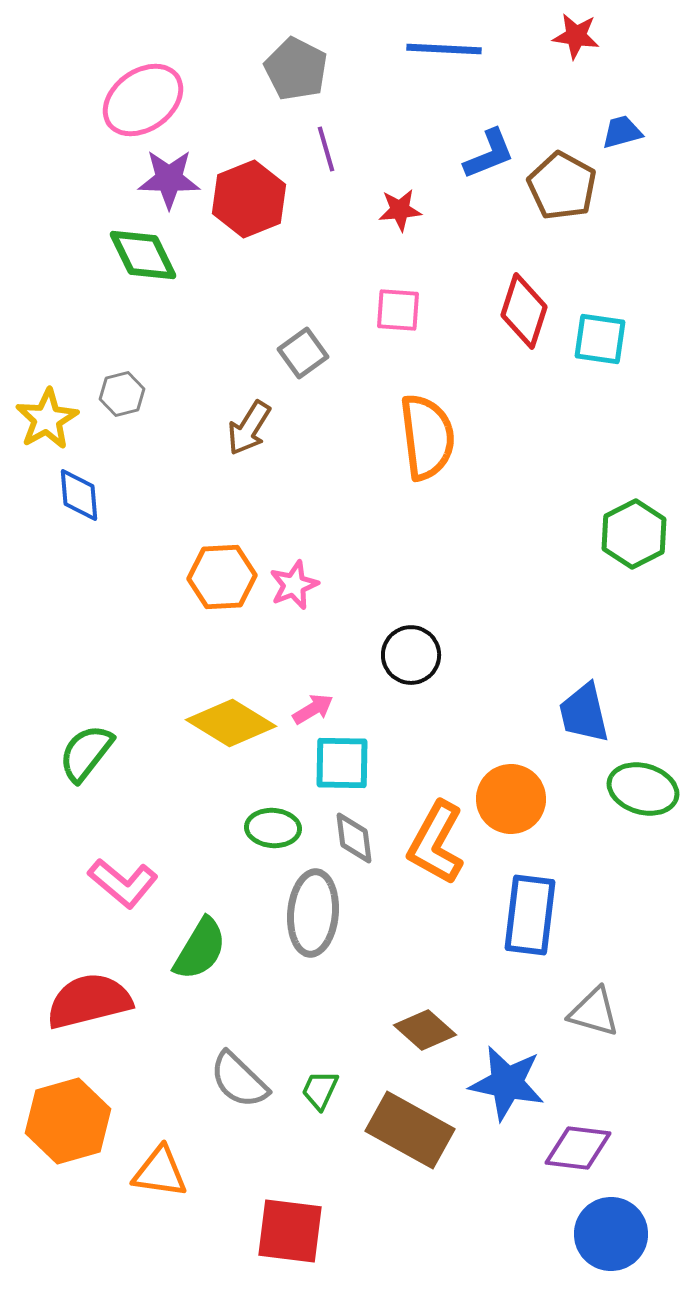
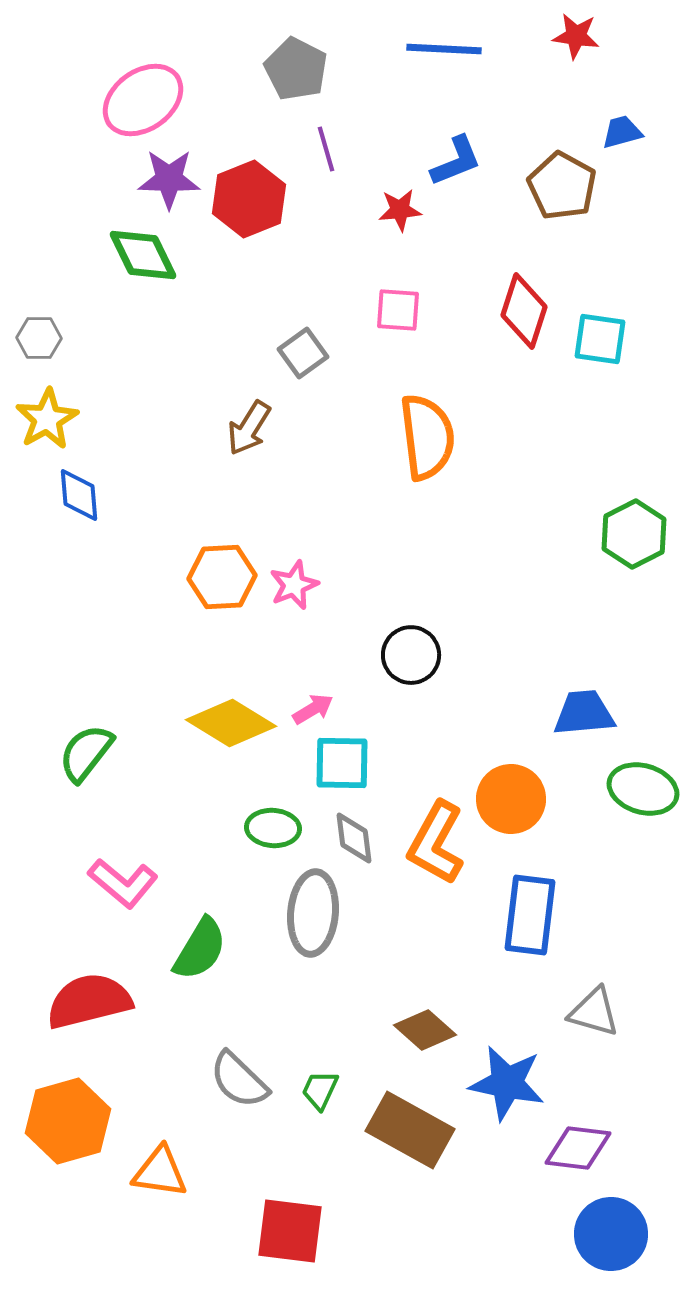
blue L-shape at (489, 154): moved 33 px left, 7 px down
gray hexagon at (122, 394): moved 83 px left, 56 px up; rotated 15 degrees clockwise
blue trapezoid at (584, 713): rotated 98 degrees clockwise
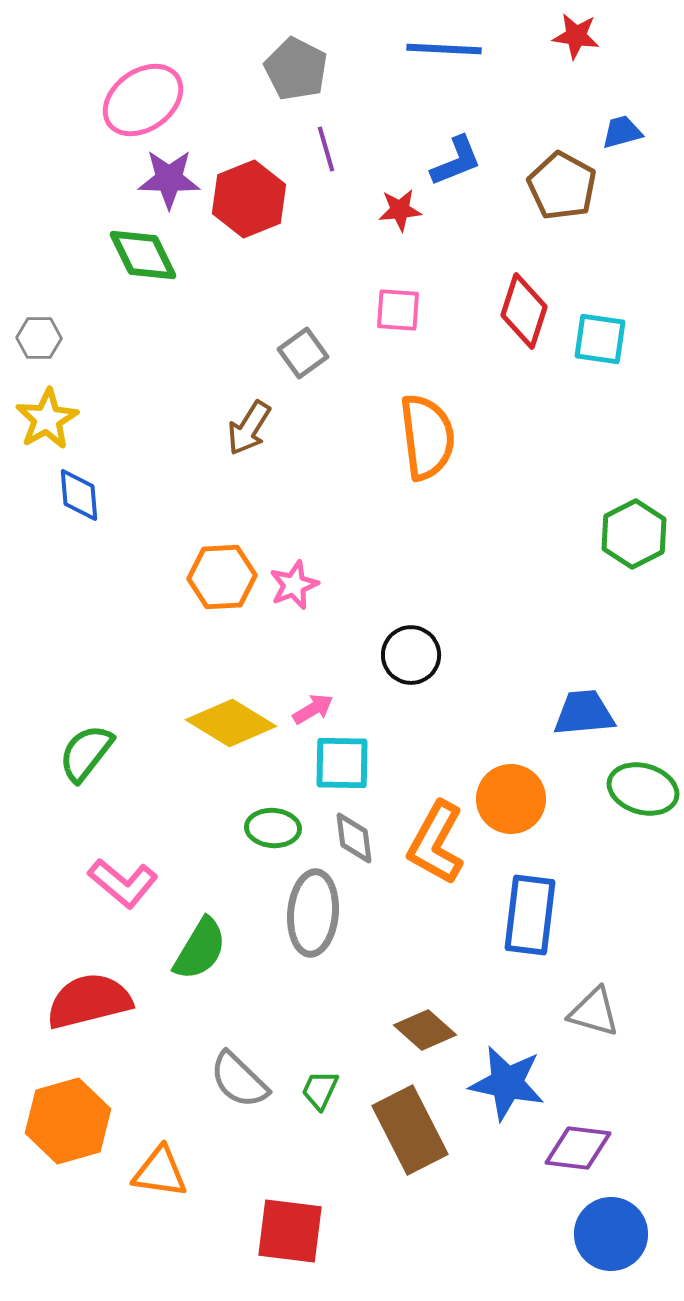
brown rectangle at (410, 1130): rotated 34 degrees clockwise
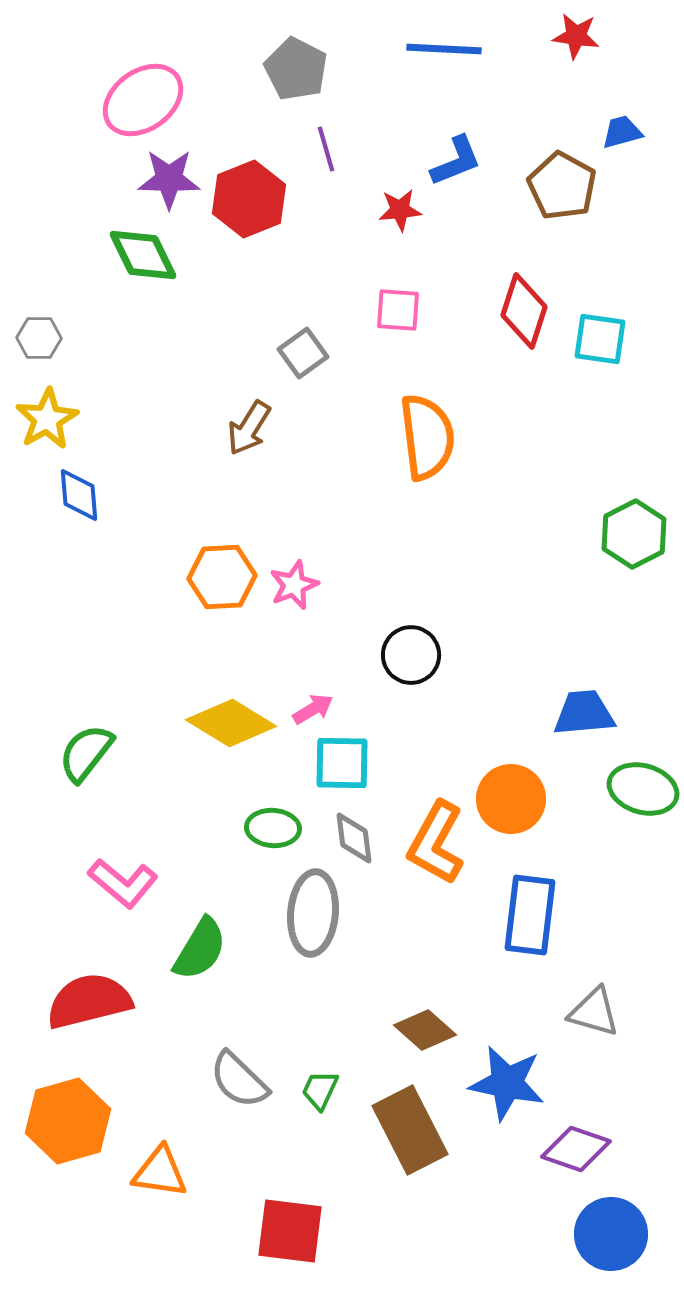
purple diamond at (578, 1148): moved 2 px left, 1 px down; rotated 12 degrees clockwise
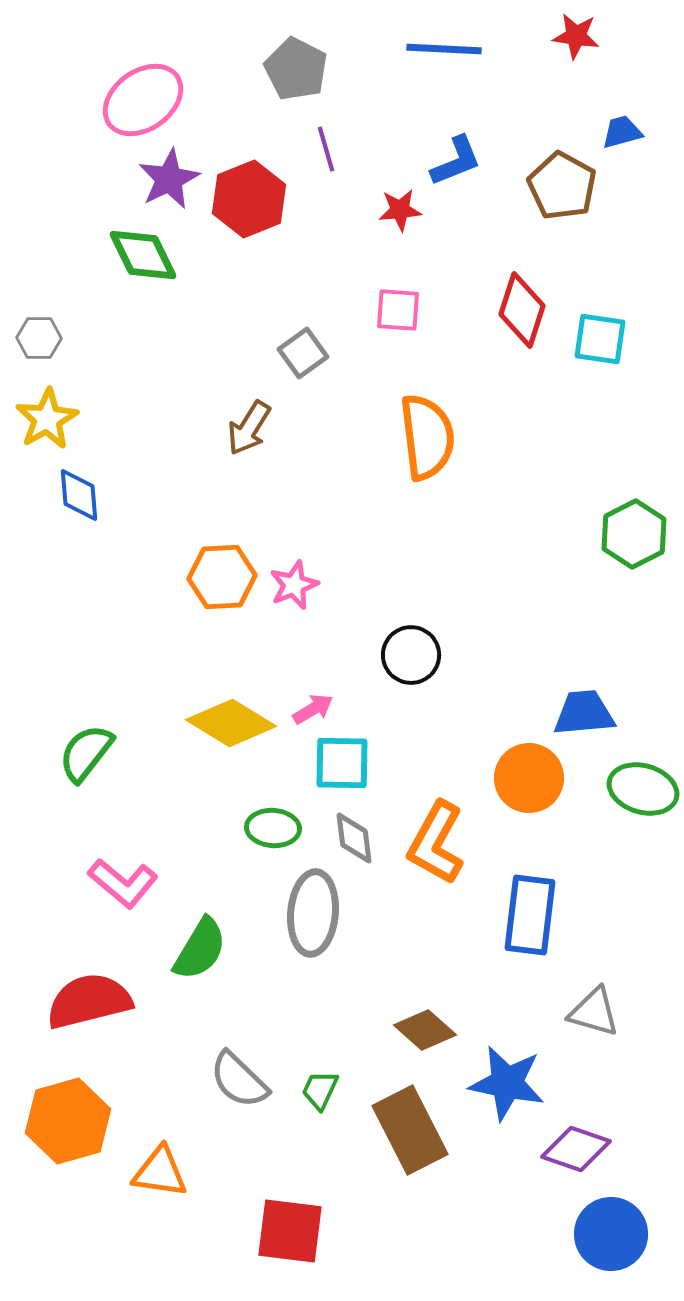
purple star at (169, 179): rotated 28 degrees counterclockwise
red diamond at (524, 311): moved 2 px left, 1 px up
orange circle at (511, 799): moved 18 px right, 21 px up
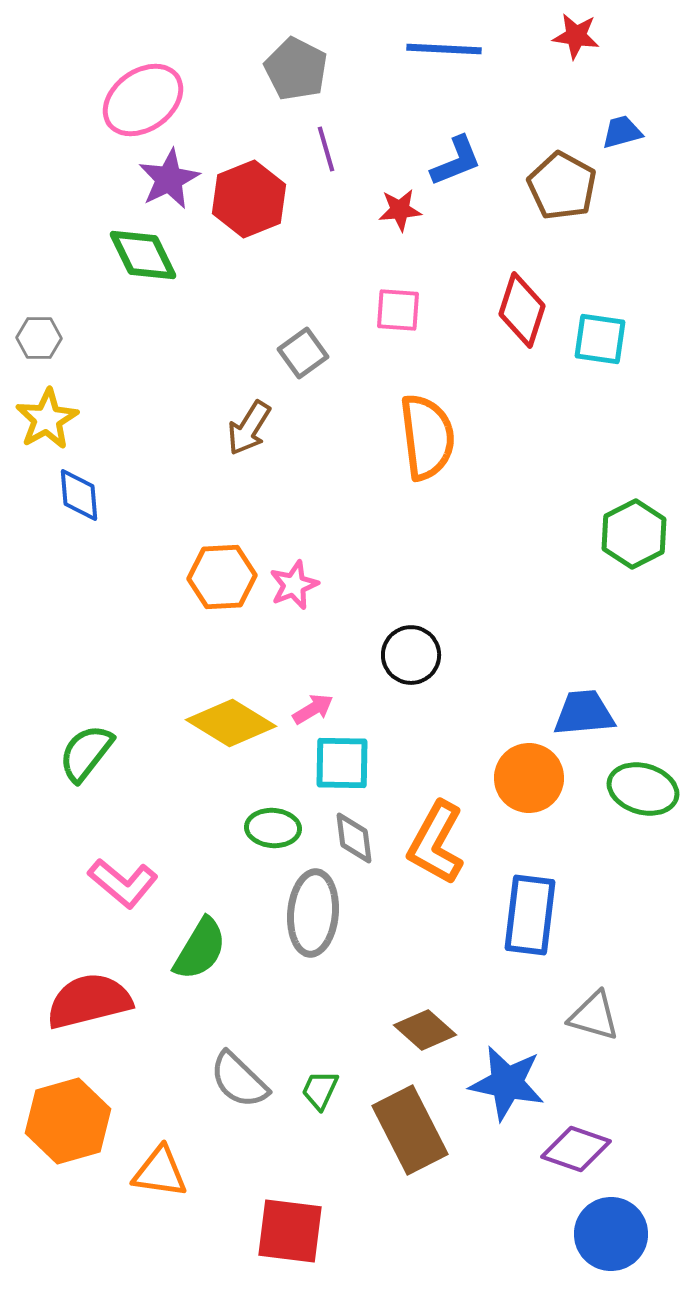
gray triangle at (594, 1012): moved 4 px down
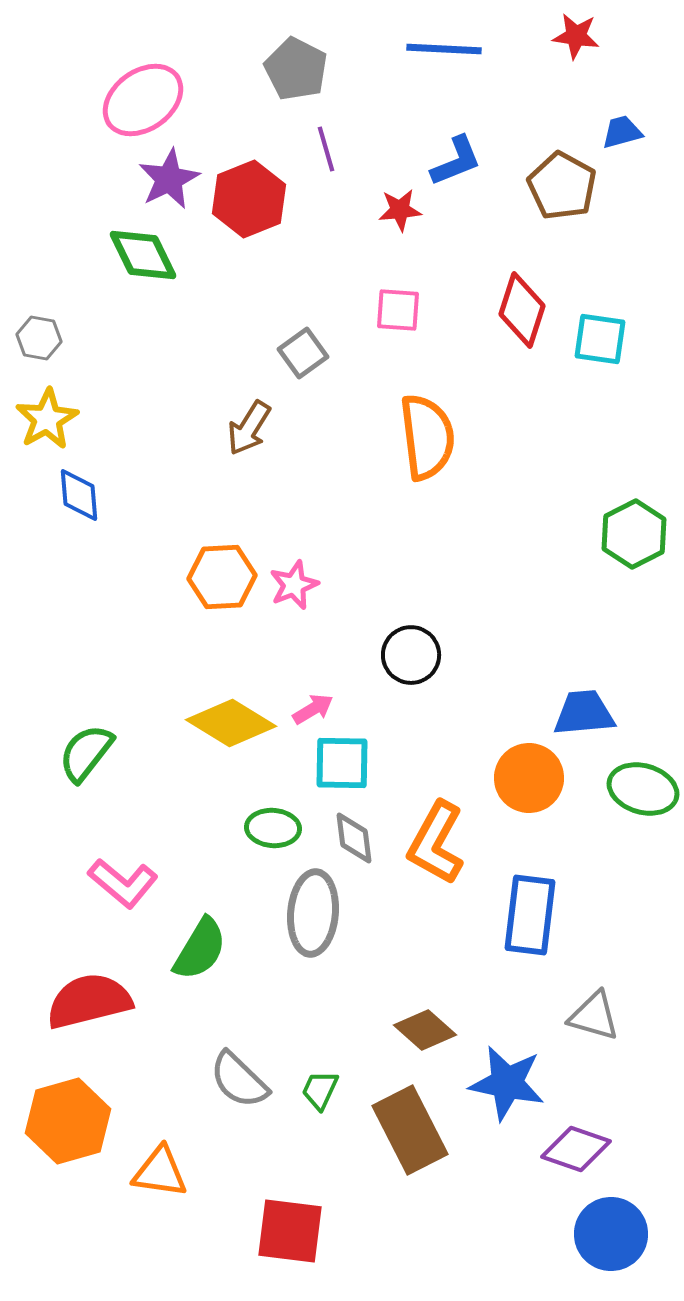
gray hexagon at (39, 338): rotated 9 degrees clockwise
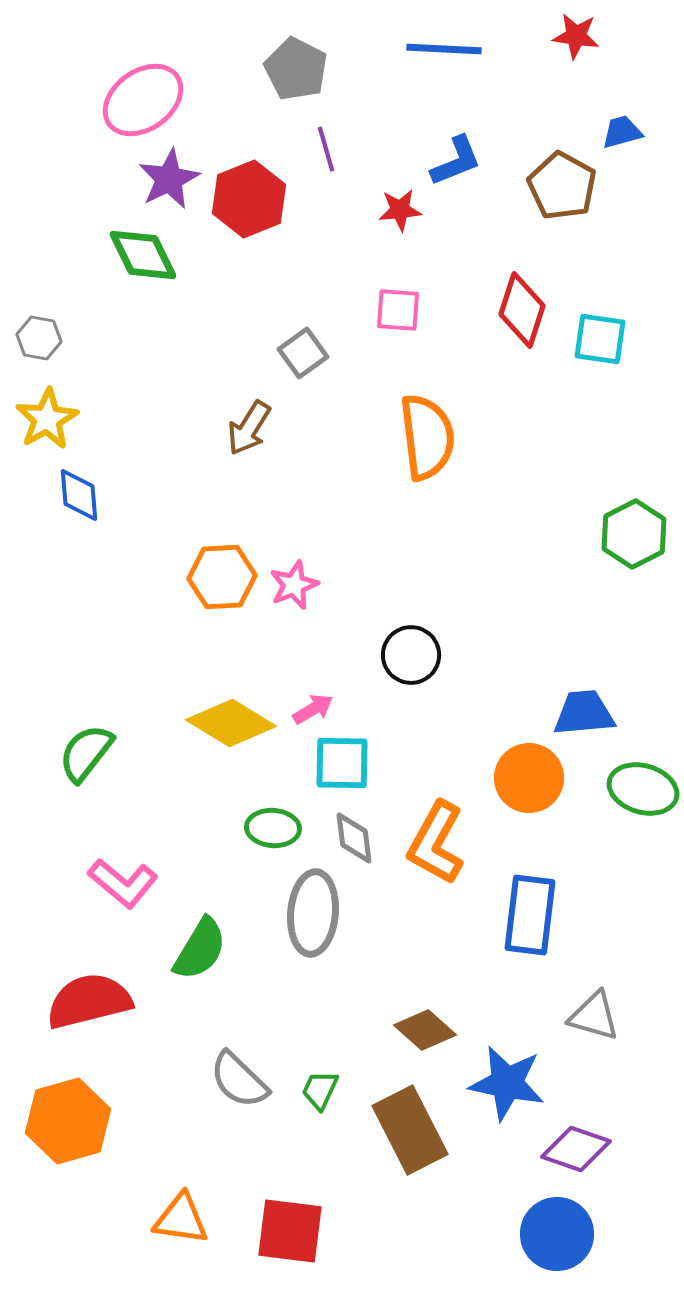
orange triangle at (160, 1172): moved 21 px right, 47 px down
blue circle at (611, 1234): moved 54 px left
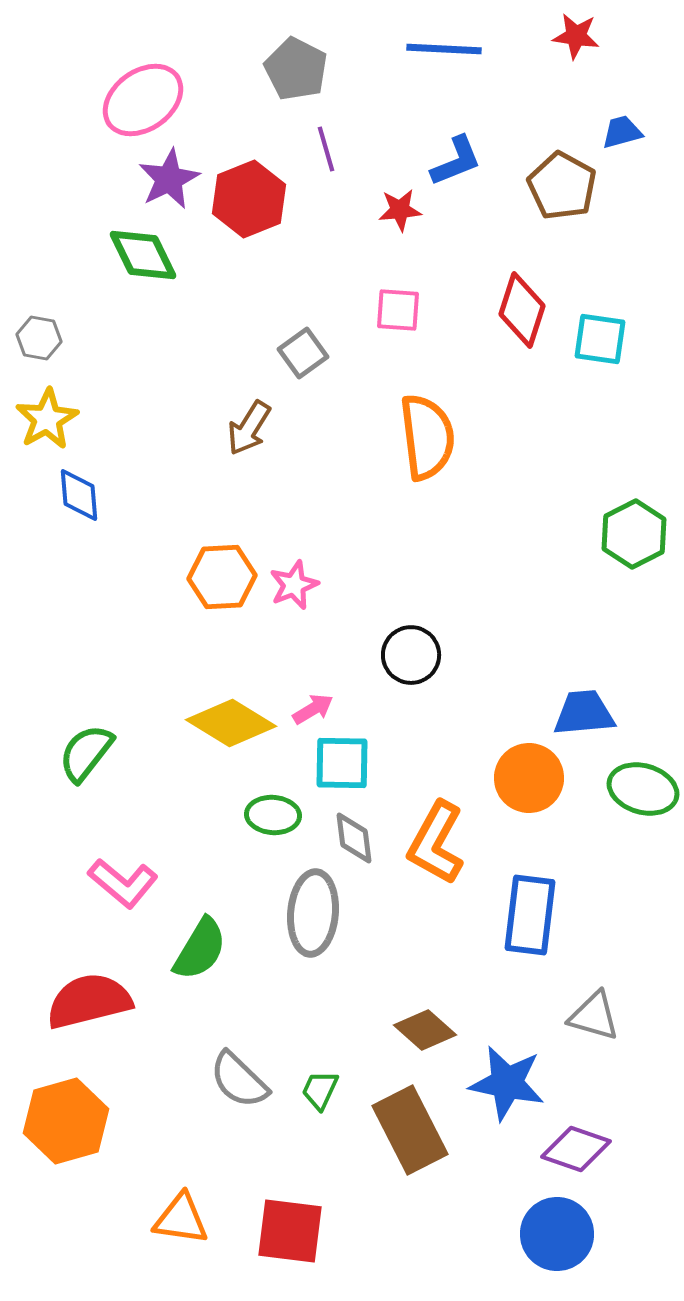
green ellipse at (273, 828): moved 13 px up
orange hexagon at (68, 1121): moved 2 px left
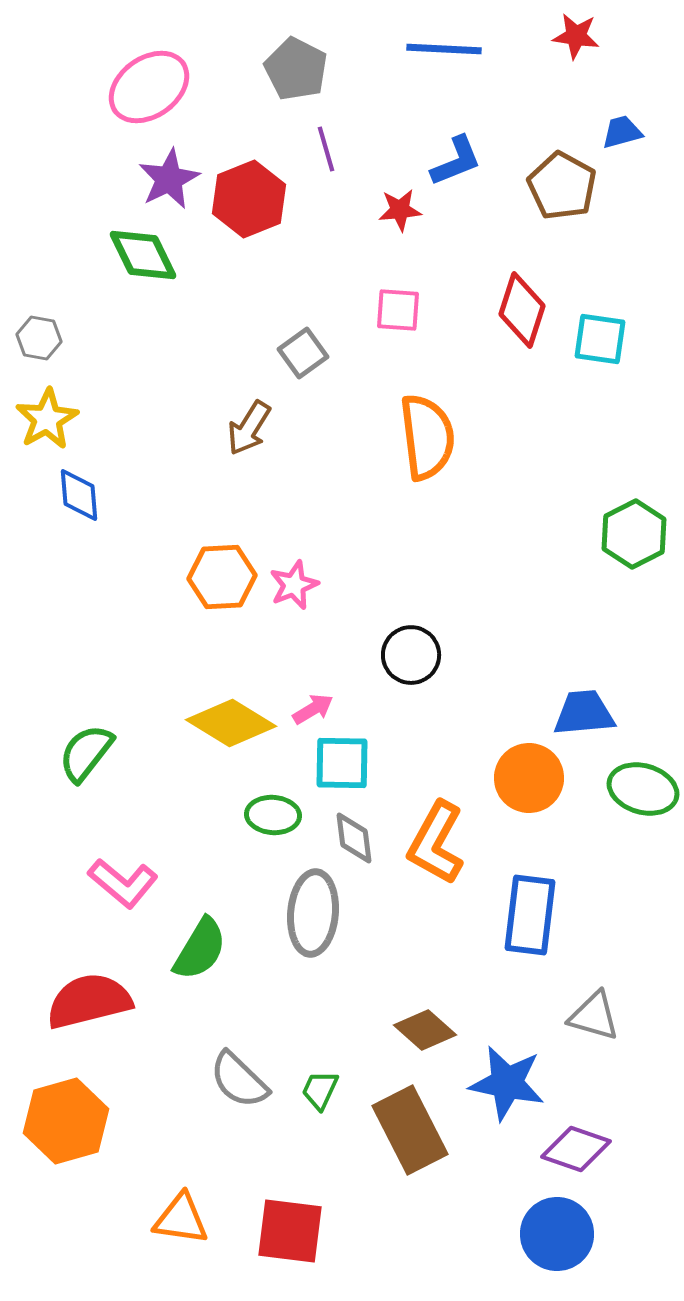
pink ellipse at (143, 100): moved 6 px right, 13 px up
